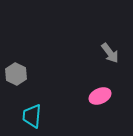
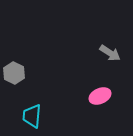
gray arrow: rotated 20 degrees counterclockwise
gray hexagon: moved 2 px left, 1 px up
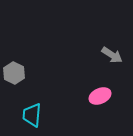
gray arrow: moved 2 px right, 2 px down
cyan trapezoid: moved 1 px up
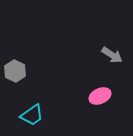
gray hexagon: moved 1 px right, 2 px up
cyan trapezoid: rotated 130 degrees counterclockwise
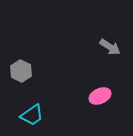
gray arrow: moved 2 px left, 8 px up
gray hexagon: moved 6 px right
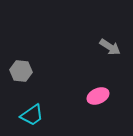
gray hexagon: rotated 20 degrees counterclockwise
pink ellipse: moved 2 px left
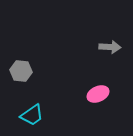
gray arrow: rotated 30 degrees counterclockwise
pink ellipse: moved 2 px up
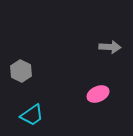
gray hexagon: rotated 20 degrees clockwise
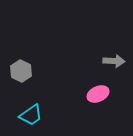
gray arrow: moved 4 px right, 14 px down
cyan trapezoid: moved 1 px left
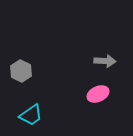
gray arrow: moved 9 px left
